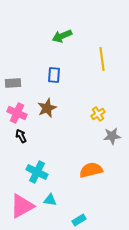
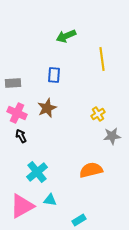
green arrow: moved 4 px right
cyan cross: rotated 25 degrees clockwise
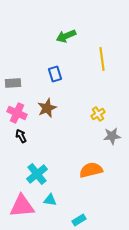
blue rectangle: moved 1 px right, 1 px up; rotated 21 degrees counterclockwise
cyan cross: moved 2 px down
pink triangle: rotated 24 degrees clockwise
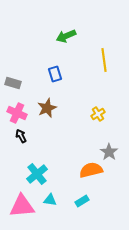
yellow line: moved 2 px right, 1 px down
gray rectangle: rotated 21 degrees clockwise
gray star: moved 3 px left, 16 px down; rotated 30 degrees counterclockwise
cyan rectangle: moved 3 px right, 19 px up
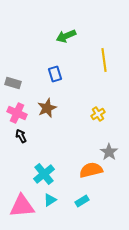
cyan cross: moved 7 px right
cyan triangle: rotated 40 degrees counterclockwise
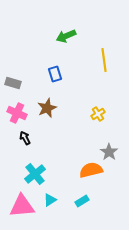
black arrow: moved 4 px right, 2 px down
cyan cross: moved 9 px left
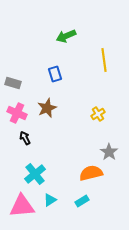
orange semicircle: moved 3 px down
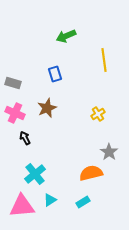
pink cross: moved 2 px left
cyan rectangle: moved 1 px right, 1 px down
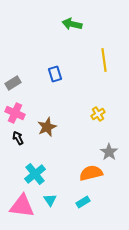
green arrow: moved 6 px right, 12 px up; rotated 36 degrees clockwise
gray rectangle: rotated 49 degrees counterclockwise
brown star: moved 19 px down
black arrow: moved 7 px left
cyan triangle: rotated 32 degrees counterclockwise
pink triangle: rotated 12 degrees clockwise
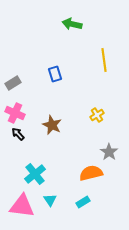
yellow cross: moved 1 px left, 1 px down
brown star: moved 5 px right, 2 px up; rotated 24 degrees counterclockwise
black arrow: moved 4 px up; rotated 16 degrees counterclockwise
